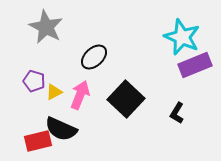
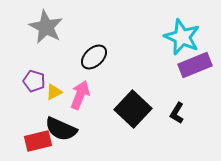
black square: moved 7 px right, 10 px down
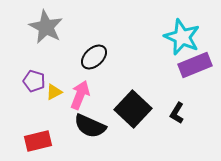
black semicircle: moved 29 px right, 3 px up
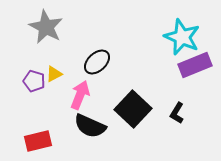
black ellipse: moved 3 px right, 5 px down
yellow triangle: moved 18 px up
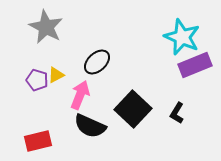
yellow triangle: moved 2 px right, 1 px down
purple pentagon: moved 3 px right, 1 px up
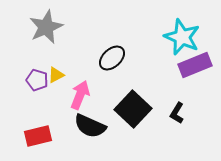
gray star: rotated 20 degrees clockwise
black ellipse: moved 15 px right, 4 px up
red rectangle: moved 5 px up
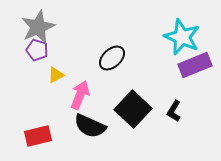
gray star: moved 8 px left
purple pentagon: moved 30 px up
black L-shape: moved 3 px left, 2 px up
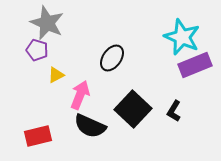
gray star: moved 9 px right, 4 px up; rotated 24 degrees counterclockwise
black ellipse: rotated 12 degrees counterclockwise
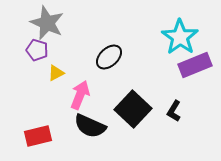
cyan star: moved 2 px left; rotated 12 degrees clockwise
black ellipse: moved 3 px left, 1 px up; rotated 12 degrees clockwise
yellow triangle: moved 2 px up
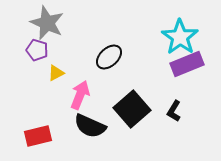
purple rectangle: moved 8 px left, 1 px up
black square: moved 1 px left; rotated 6 degrees clockwise
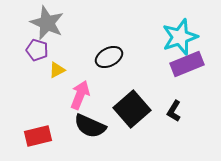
cyan star: rotated 18 degrees clockwise
black ellipse: rotated 16 degrees clockwise
yellow triangle: moved 1 px right, 3 px up
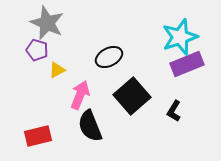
black square: moved 13 px up
black semicircle: rotated 44 degrees clockwise
